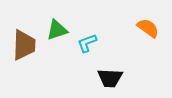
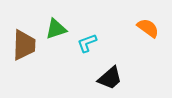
green triangle: moved 1 px left, 1 px up
black trapezoid: rotated 44 degrees counterclockwise
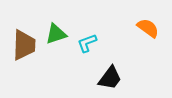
green triangle: moved 5 px down
black trapezoid: rotated 12 degrees counterclockwise
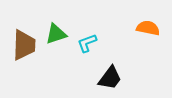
orange semicircle: rotated 25 degrees counterclockwise
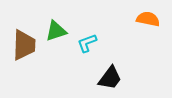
orange semicircle: moved 9 px up
green triangle: moved 3 px up
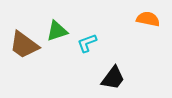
green triangle: moved 1 px right
brown trapezoid: rotated 124 degrees clockwise
black trapezoid: moved 3 px right
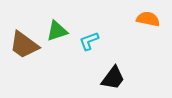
cyan L-shape: moved 2 px right, 2 px up
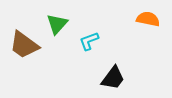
green triangle: moved 7 px up; rotated 30 degrees counterclockwise
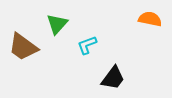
orange semicircle: moved 2 px right
cyan L-shape: moved 2 px left, 4 px down
brown trapezoid: moved 1 px left, 2 px down
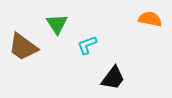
green triangle: rotated 15 degrees counterclockwise
